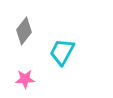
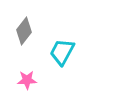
pink star: moved 2 px right, 1 px down
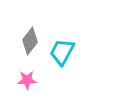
gray diamond: moved 6 px right, 10 px down
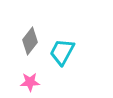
pink star: moved 3 px right, 2 px down
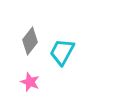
pink star: rotated 24 degrees clockwise
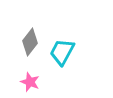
gray diamond: moved 1 px down
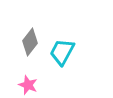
pink star: moved 2 px left, 3 px down
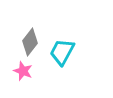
pink star: moved 5 px left, 14 px up
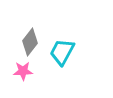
pink star: rotated 24 degrees counterclockwise
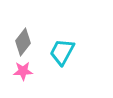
gray diamond: moved 7 px left
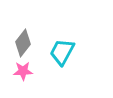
gray diamond: moved 1 px down
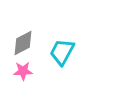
gray diamond: rotated 24 degrees clockwise
